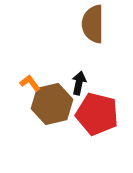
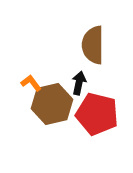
brown semicircle: moved 21 px down
orange L-shape: moved 1 px right
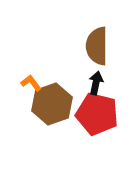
brown semicircle: moved 4 px right, 1 px down
black arrow: moved 17 px right
brown hexagon: rotated 6 degrees counterclockwise
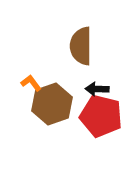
brown semicircle: moved 16 px left
black arrow: moved 1 px right, 6 px down; rotated 100 degrees counterclockwise
red pentagon: moved 4 px right, 2 px down
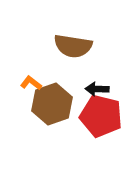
brown semicircle: moved 8 px left; rotated 81 degrees counterclockwise
orange L-shape: rotated 15 degrees counterclockwise
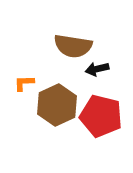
orange L-shape: moved 7 px left; rotated 40 degrees counterclockwise
black arrow: moved 20 px up; rotated 15 degrees counterclockwise
brown hexagon: moved 5 px right, 1 px down; rotated 6 degrees counterclockwise
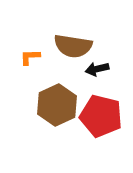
orange L-shape: moved 6 px right, 26 px up
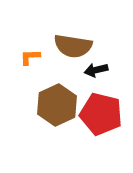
black arrow: moved 1 px left, 1 px down
red pentagon: moved 2 px up
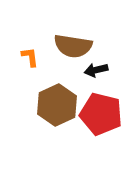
orange L-shape: rotated 85 degrees clockwise
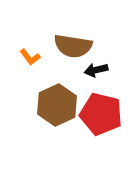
orange L-shape: rotated 150 degrees clockwise
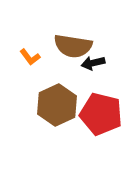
black arrow: moved 3 px left, 7 px up
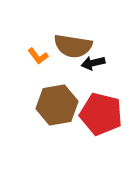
orange L-shape: moved 8 px right, 1 px up
brown hexagon: rotated 15 degrees clockwise
